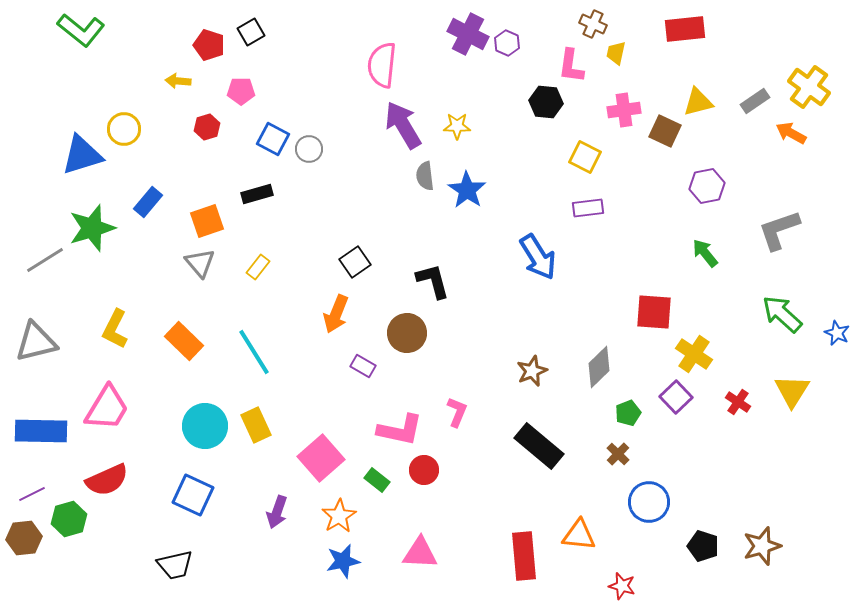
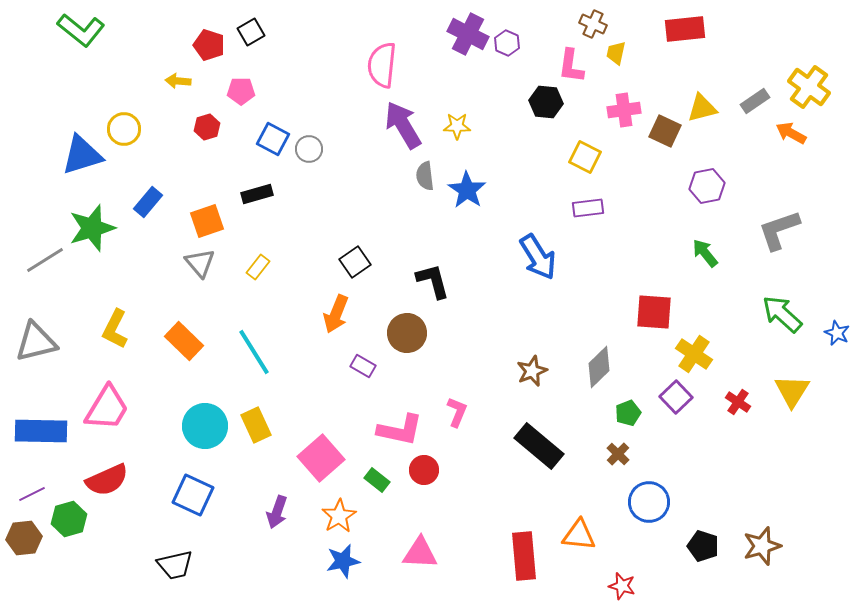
yellow triangle at (698, 102): moved 4 px right, 6 px down
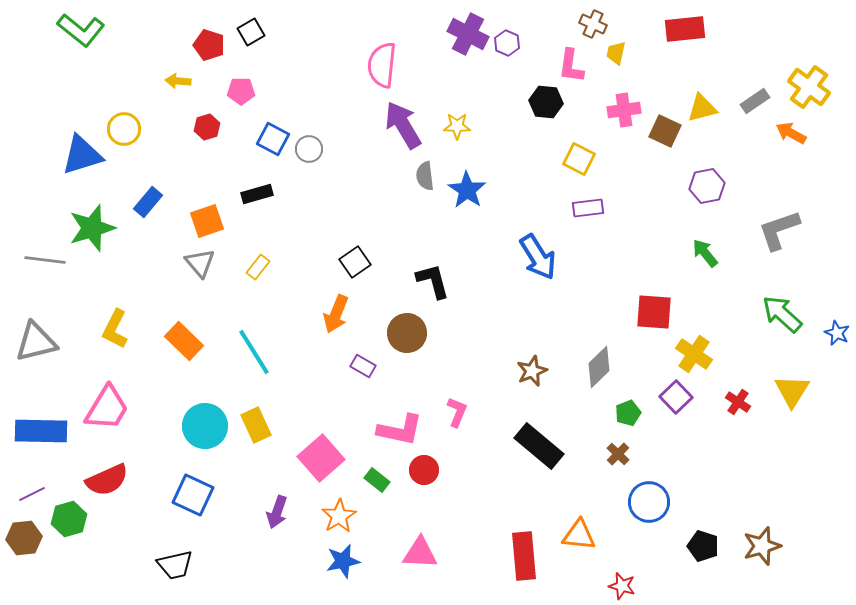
yellow square at (585, 157): moved 6 px left, 2 px down
gray line at (45, 260): rotated 39 degrees clockwise
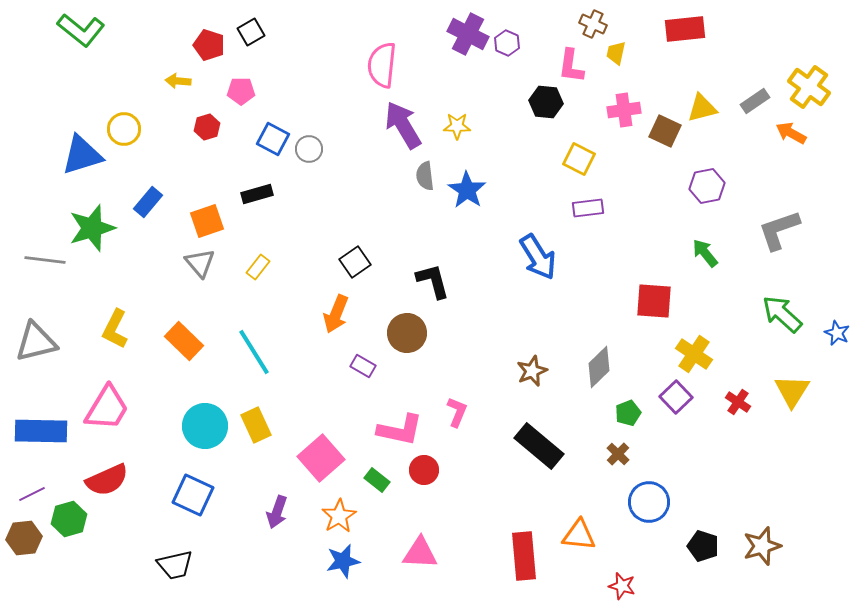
red square at (654, 312): moved 11 px up
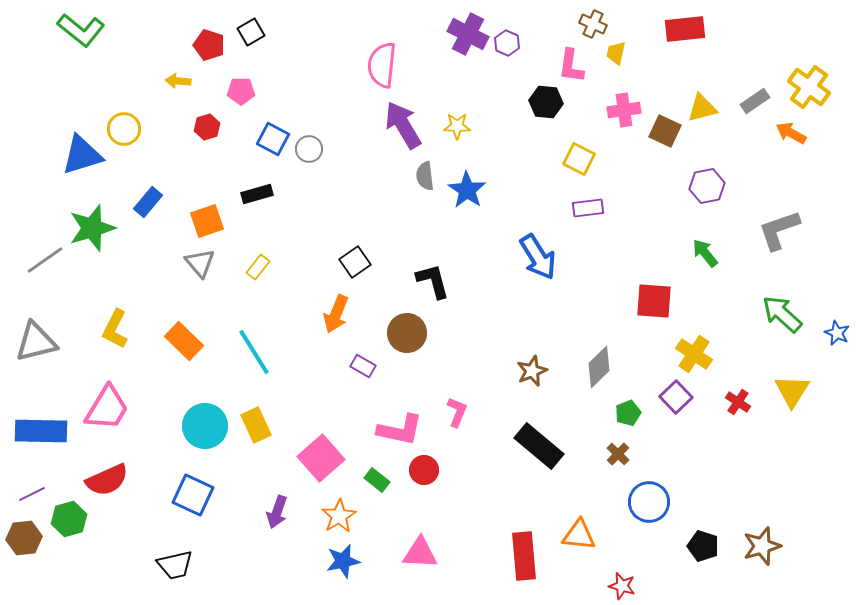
gray line at (45, 260): rotated 42 degrees counterclockwise
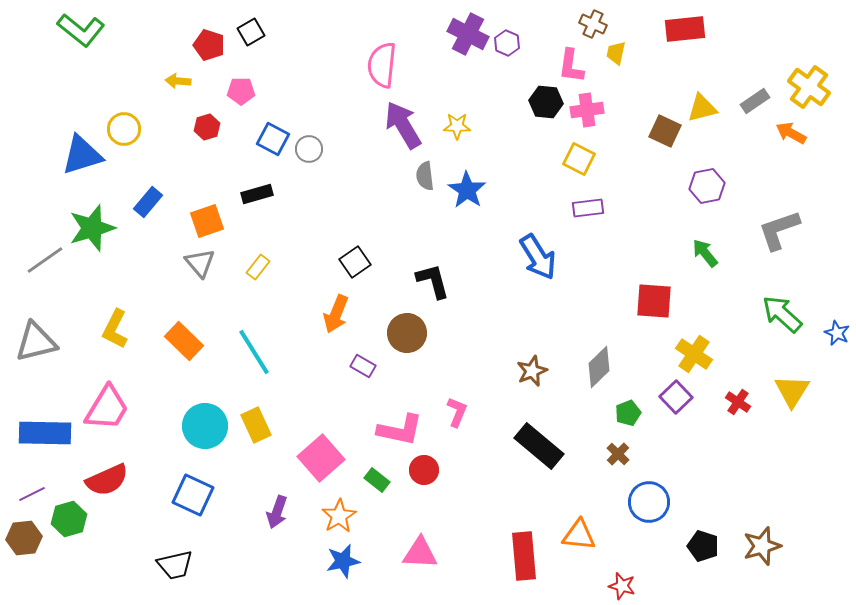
pink cross at (624, 110): moved 37 px left
blue rectangle at (41, 431): moved 4 px right, 2 px down
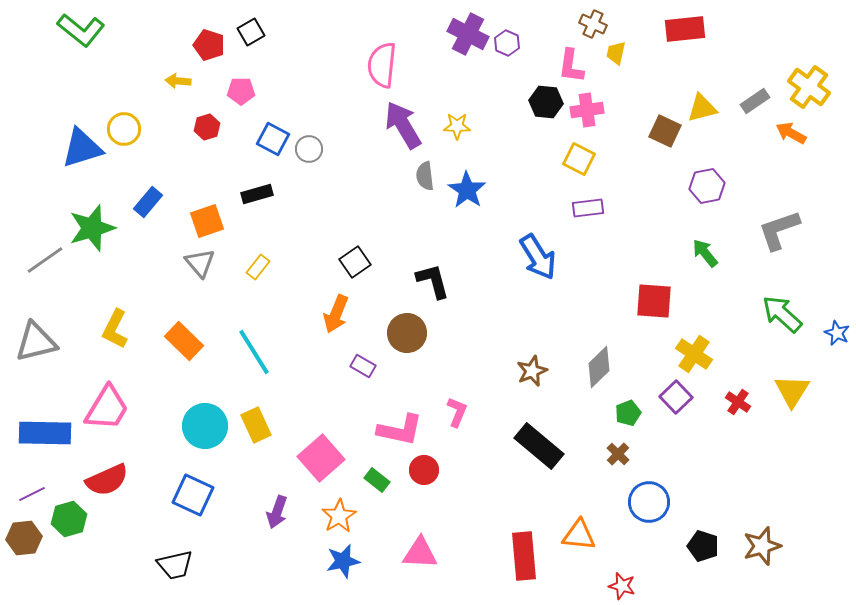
blue triangle at (82, 155): moved 7 px up
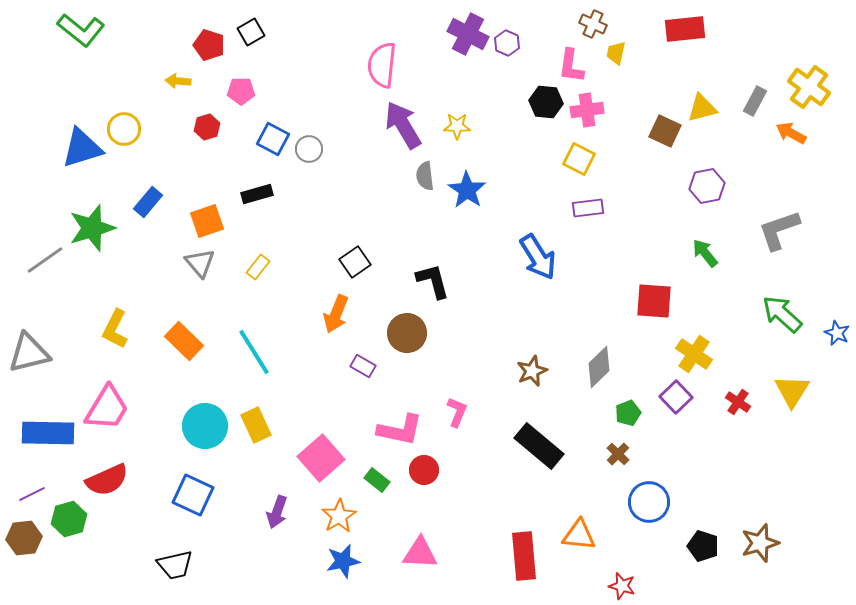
gray rectangle at (755, 101): rotated 28 degrees counterclockwise
gray triangle at (36, 342): moved 7 px left, 11 px down
blue rectangle at (45, 433): moved 3 px right
brown star at (762, 546): moved 2 px left, 3 px up
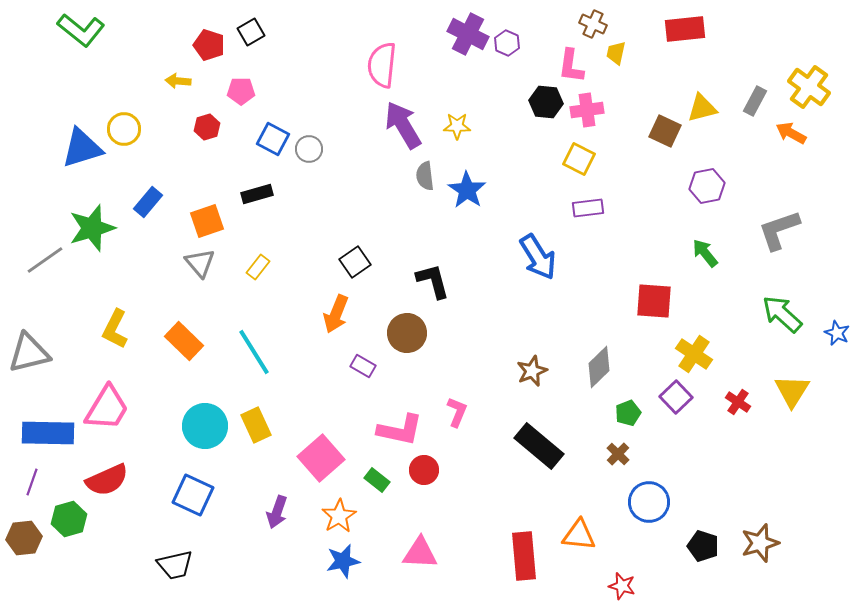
purple line at (32, 494): moved 12 px up; rotated 44 degrees counterclockwise
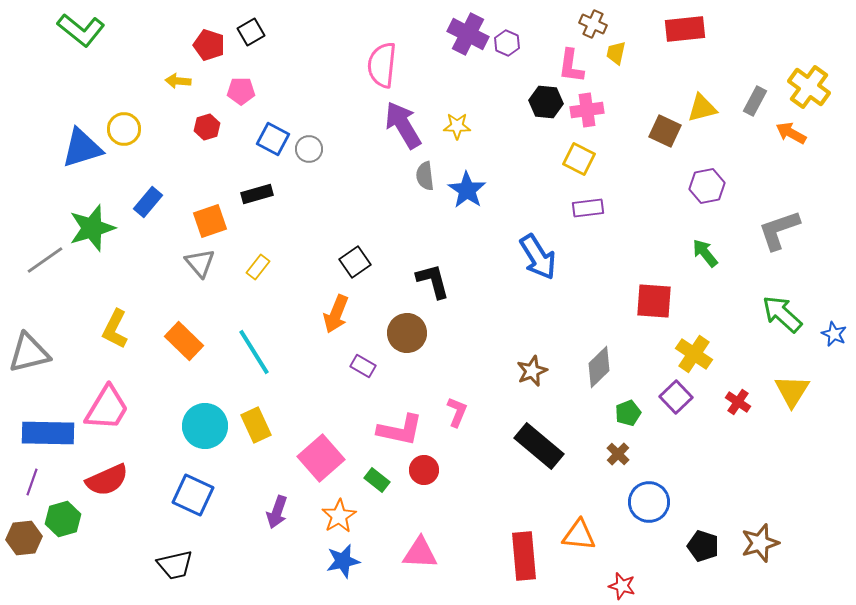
orange square at (207, 221): moved 3 px right
blue star at (837, 333): moved 3 px left, 1 px down
green hexagon at (69, 519): moved 6 px left
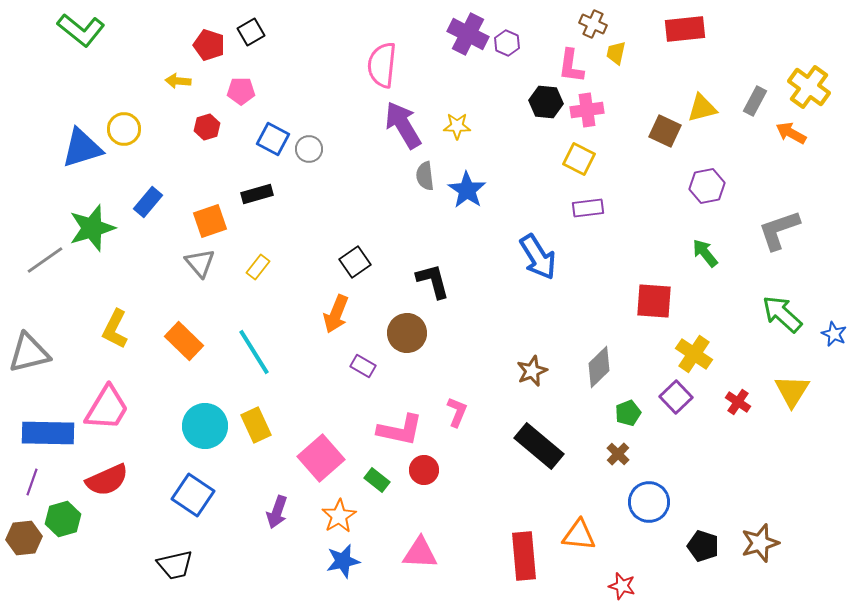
blue square at (193, 495): rotated 9 degrees clockwise
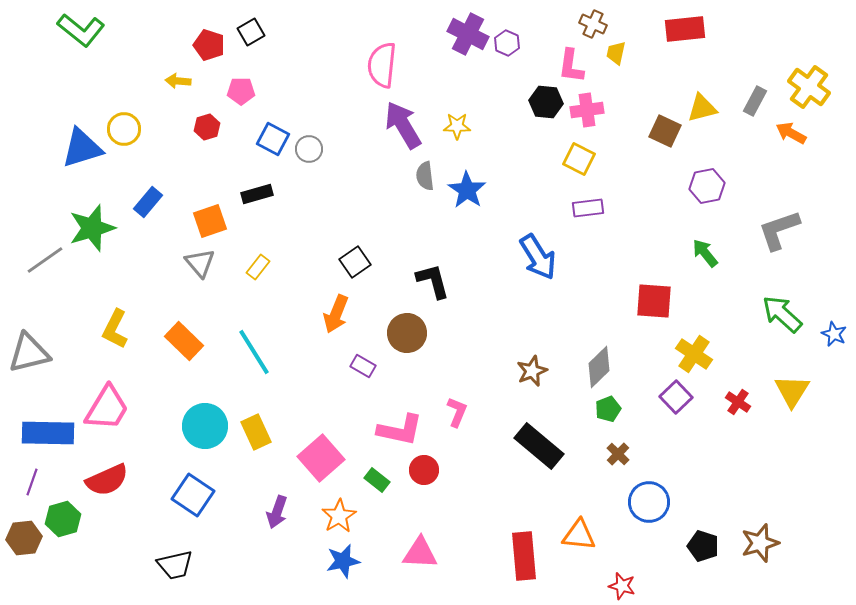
green pentagon at (628, 413): moved 20 px left, 4 px up
yellow rectangle at (256, 425): moved 7 px down
